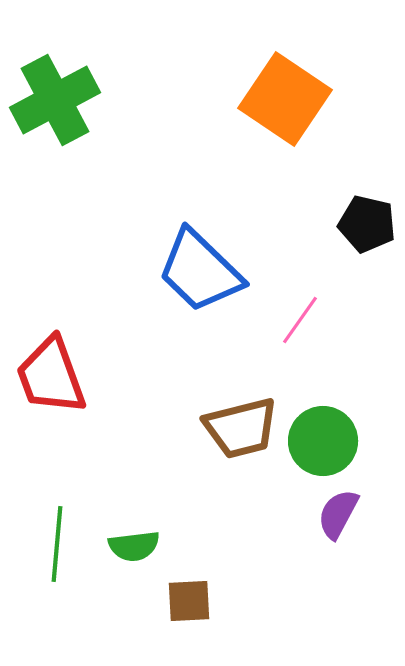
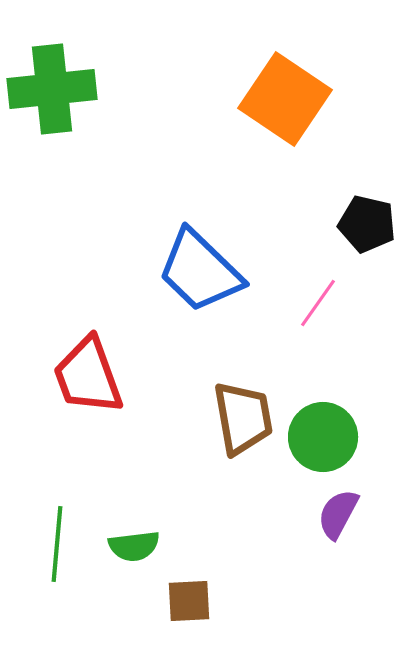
green cross: moved 3 px left, 11 px up; rotated 22 degrees clockwise
pink line: moved 18 px right, 17 px up
red trapezoid: moved 37 px right
brown trapezoid: moved 2 px right, 10 px up; rotated 86 degrees counterclockwise
green circle: moved 4 px up
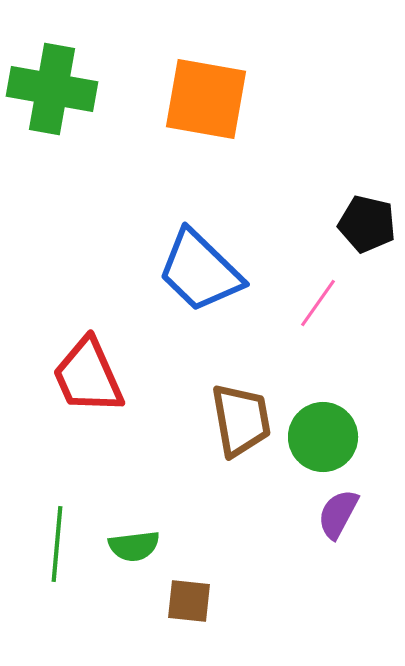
green cross: rotated 16 degrees clockwise
orange square: moved 79 px left; rotated 24 degrees counterclockwise
red trapezoid: rotated 4 degrees counterclockwise
brown trapezoid: moved 2 px left, 2 px down
brown square: rotated 9 degrees clockwise
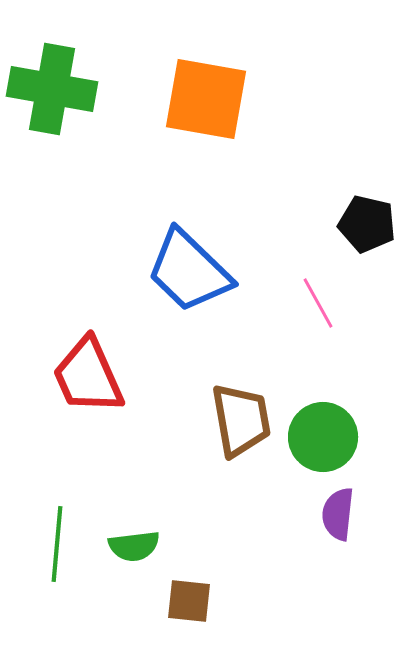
blue trapezoid: moved 11 px left
pink line: rotated 64 degrees counterclockwise
purple semicircle: rotated 22 degrees counterclockwise
